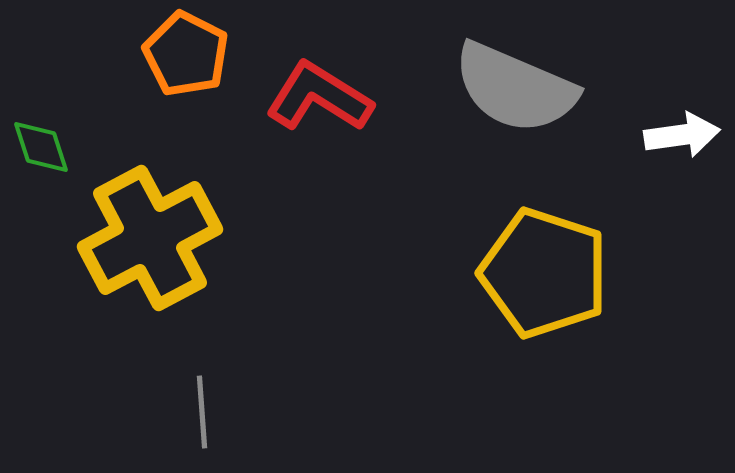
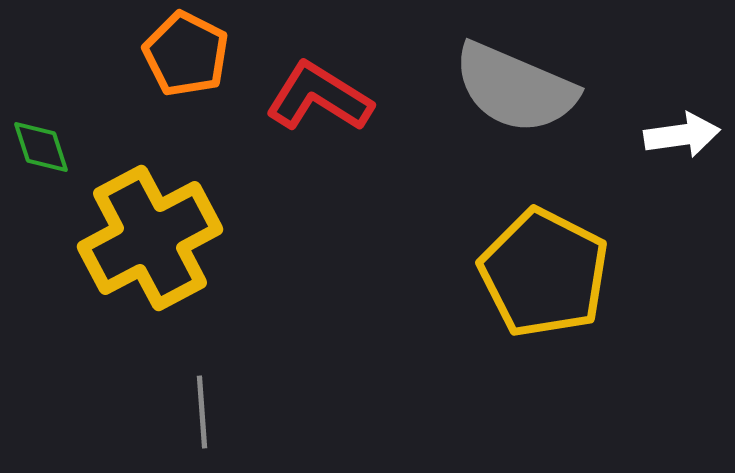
yellow pentagon: rotated 9 degrees clockwise
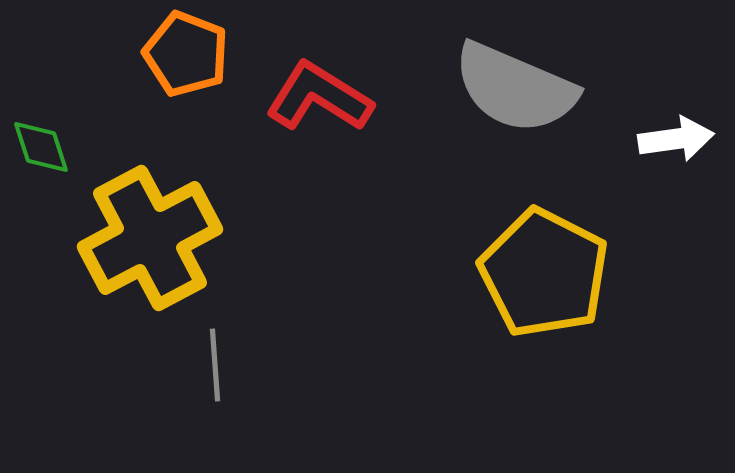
orange pentagon: rotated 6 degrees counterclockwise
white arrow: moved 6 px left, 4 px down
gray line: moved 13 px right, 47 px up
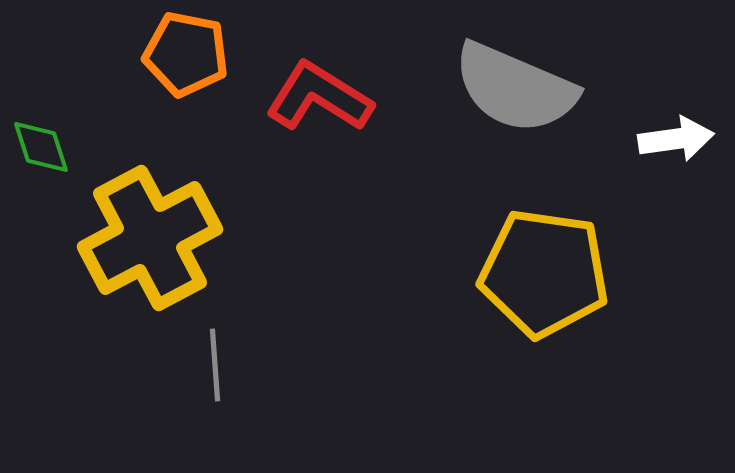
orange pentagon: rotated 10 degrees counterclockwise
yellow pentagon: rotated 19 degrees counterclockwise
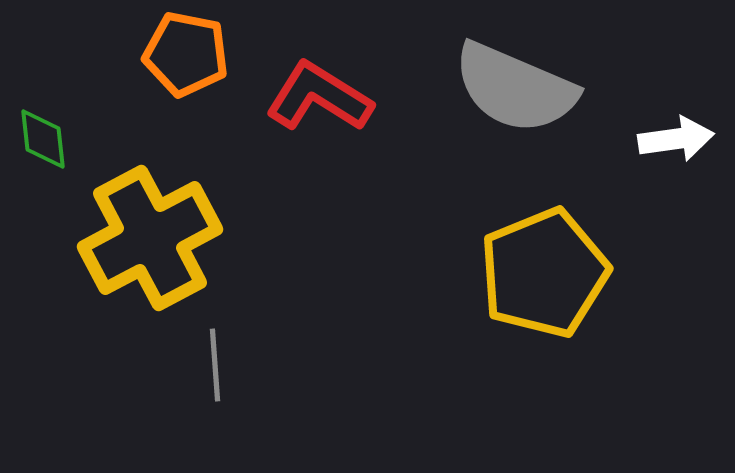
green diamond: moved 2 px right, 8 px up; rotated 12 degrees clockwise
yellow pentagon: rotated 30 degrees counterclockwise
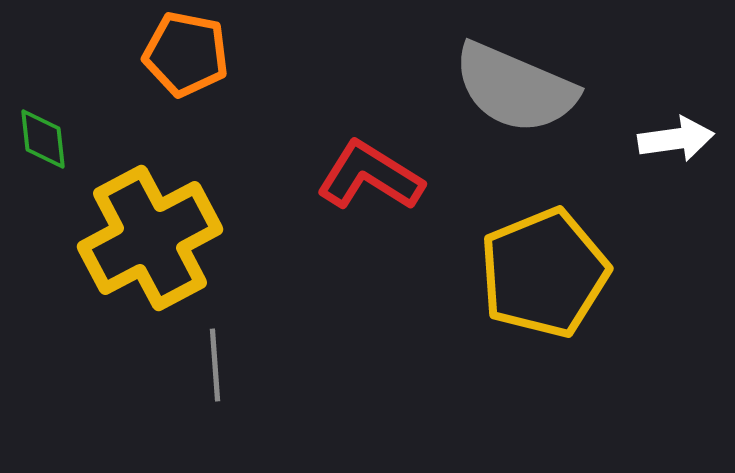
red L-shape: moved 51 px right, 79 px down
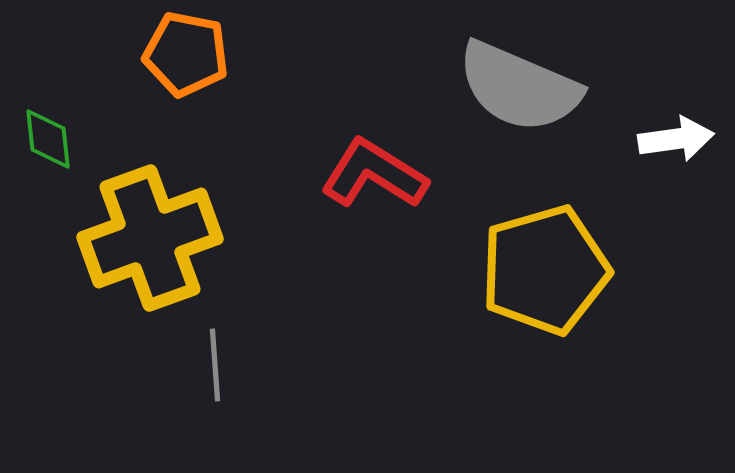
gray semicircle: moved 4 px right, 1 px up
green diamond: moved 5 px right
red L-shape: moved 4 px right, 2 px up
yellow cross: rotated 8 degrees clockwise
yellow pentagon: moved 1 px right, 3 px up; rotated 6 degrees clockwise
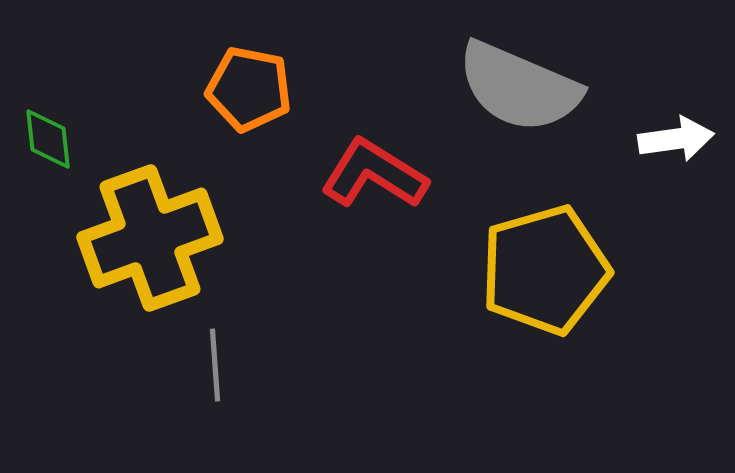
orange pentagon: moved 63 px right, 35 px down
